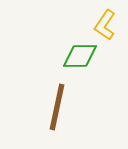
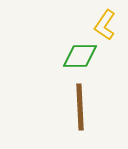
brown line: moved 23 px right; rotated 15 degrees counterclockwise
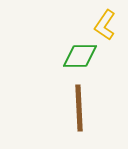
brown line: moved 1 px left, 1 px down
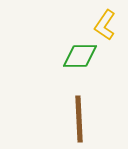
brown line: moved 11 px down
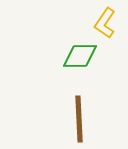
yellow L-shape: moved 2 px up
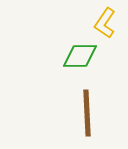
brown line: moved 8 px right, 6 px up
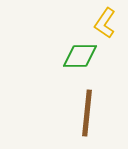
brown line: rotated 9 degrees clockwise
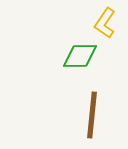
brown line: moved 5 px right, 2 px down
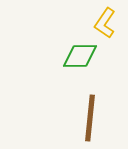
brown line: moved 2 px left, 3 px down
